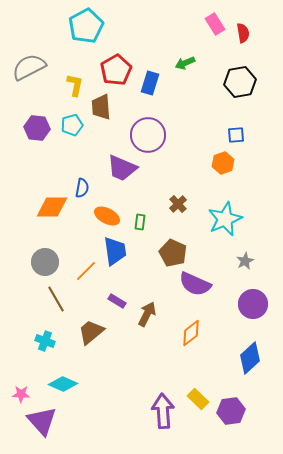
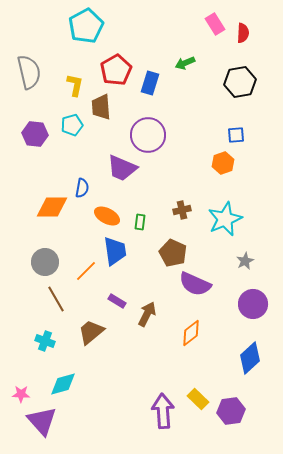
red semicircle at (243, 33): rotated 12 degrees clockwise
gray semicircle at (29, 67): moved 5 px down; rotated 104 degrees clockwise
purple hexagon at (37, 128): moved 2 px left, 6 px down
brown cross at (178, 204): moved 4 px right, 6 px down; rotated 30 degrees clockwise
cyan diamond at (63, 384): rotated 40 degrees counterclockwise
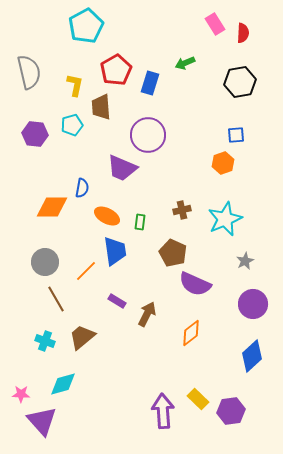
brown trapezoid at (91, 332): moved 9 px left, 5 px down
blue diamond at (250, 358): moved 2 px right, 2 px up
